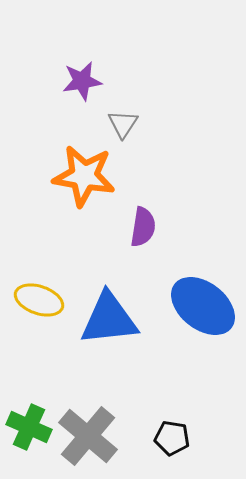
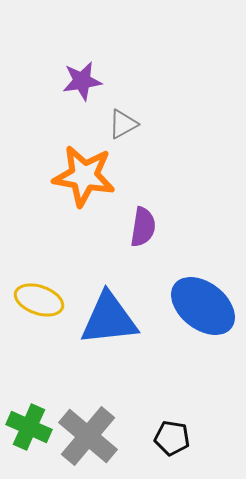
gray triangle: rotated 28 degrees clockwise
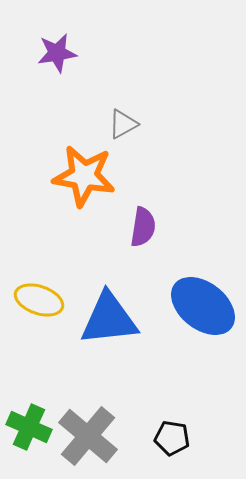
purple star: moved 25 px left, 28 px up
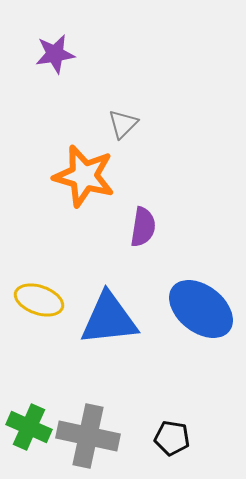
purple star: moved 2 px left, 1 px down
gray triangle: rotated 16 degrees counterclockwise
orange star: rotated 6 degrees clockwise
blue ellipse: moved 2 px left, 3 px down
gray cross: rotated 28 degrees counterclockwise
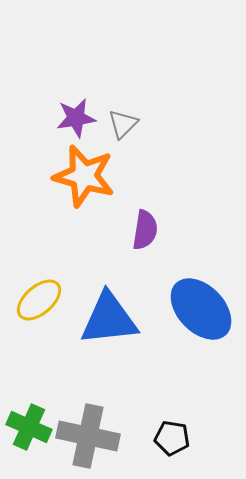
purple star: moved 21 px right, 64 px down
purple semicircle: moved 2 px right, 3 px down
yellow ellipse: rotated 60 degrees counterclockwise
blue ellipse: rotated 8 degrees clockwise
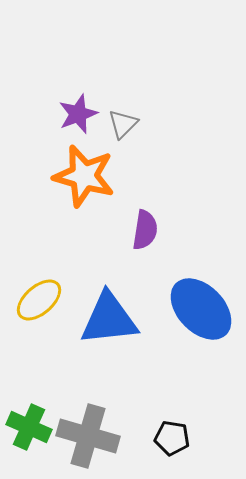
purple star: moved 2 px right, 4 px up; rotated 12 degrees counterclockwise
gray cross: rotated 4 degrees clockwise
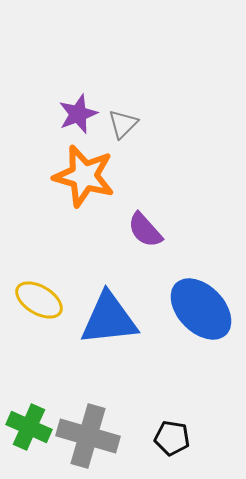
purple semicircle: rotated 129 degrees clockwise
yellow ellipse: rotated 72 degrees clockwise
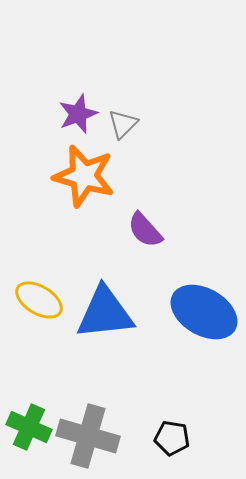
blue ellipse: moved 3 px right, 3 px down; rotated 16 degrees counterclockwise
blue triangle: moved 4 px left, 6 px up
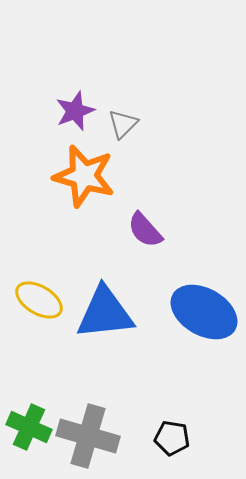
purple star: moved 3 px left, 3 px up
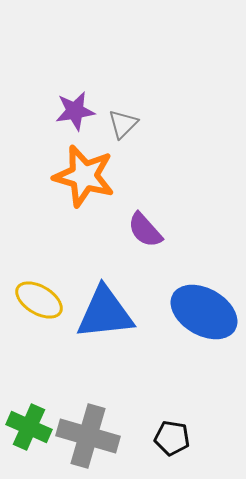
purple star: rotated 12 degrees clockwise
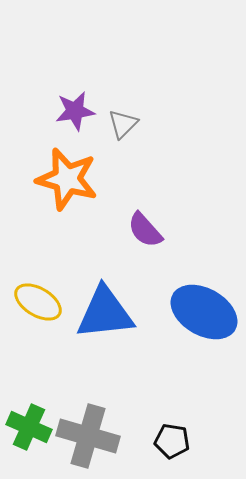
orange star: moved 17 px left, 3 px down
yellow ellipse: moved 1 px left, 2 px down
black pentagon: moved 3 px down
